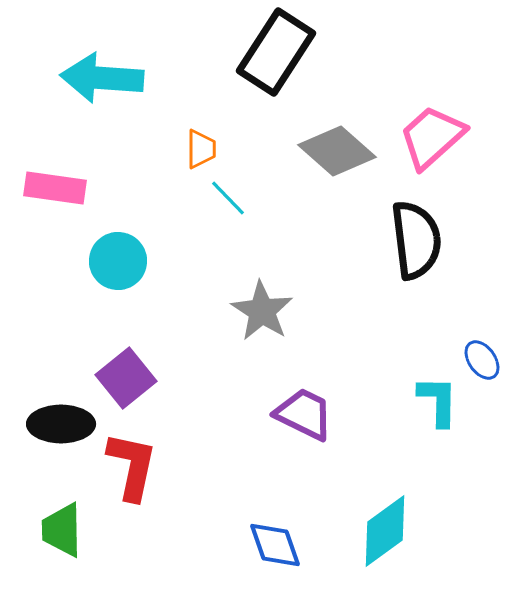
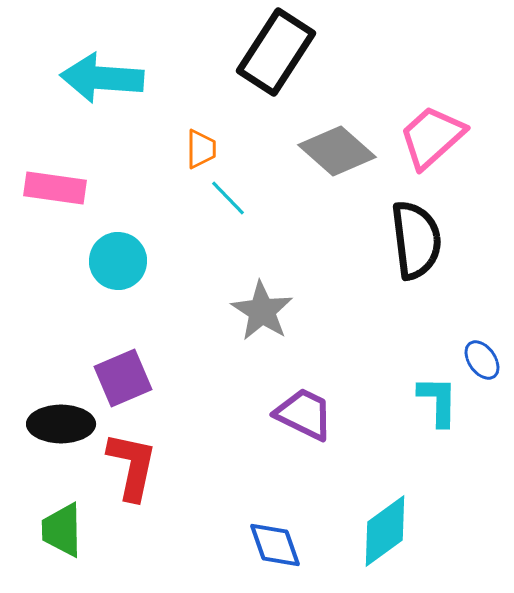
purple square: moved 3 px left; rotated 16 degrees clockwise
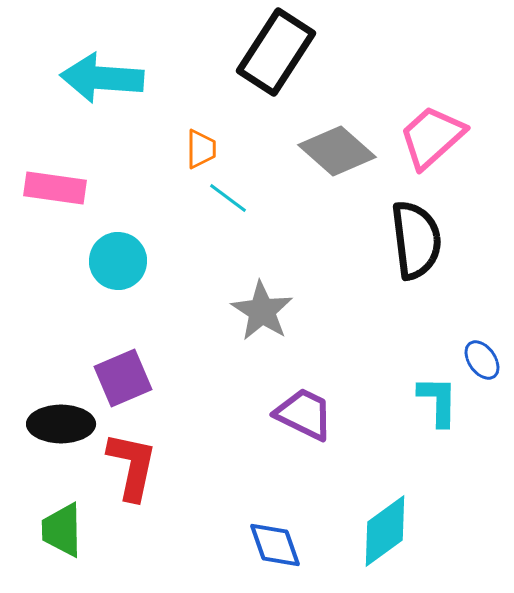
cyan line: rotated 9 degrees counterclockwise
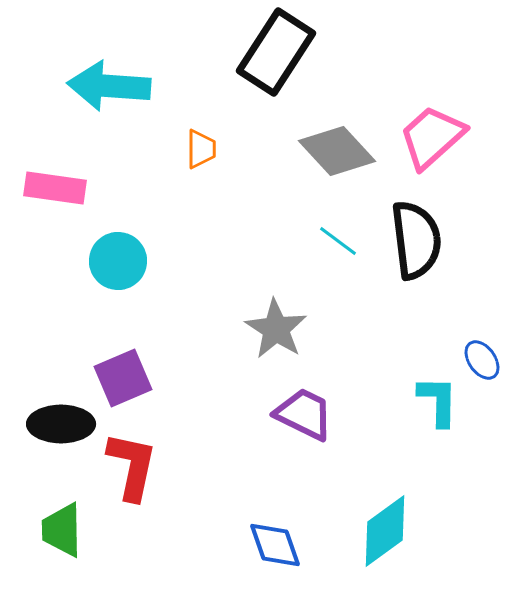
cyan arrow: moved 7 px right, 8 px down
gray diamond: rotated 6 degrees clockwise
cyan line: moved 110 px right, 43 px down
gray star: moved 14 px right, 18 px down
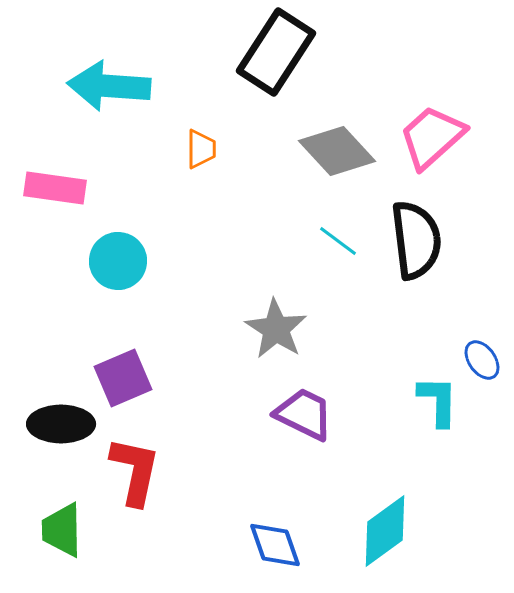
red L-shape: moved 3 px right, 5 px down
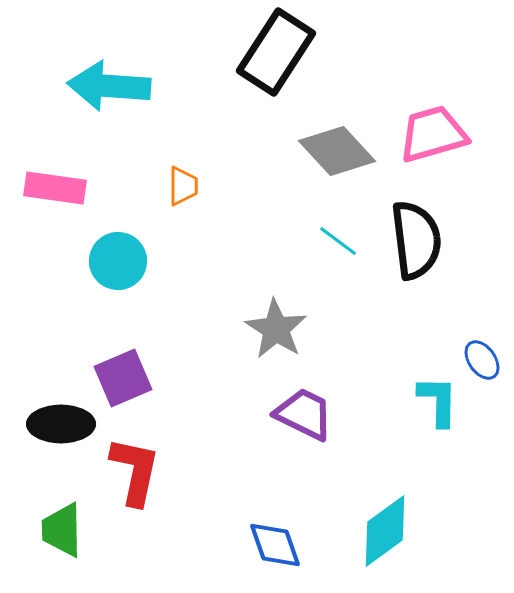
pink trapezoid: moved 1 px right, 3 px up; rotated 26 degrees clockwise
orange trapezoid: moved 18 px left, 37 px down
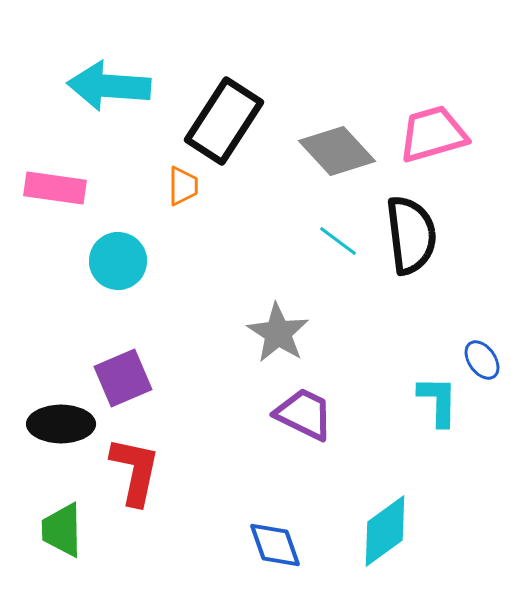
black rectangle: moved 52 px left, 69 px down
black semicircle: moved 5 px left, 5 px up
gray star: moved 2 px right, 4 px down
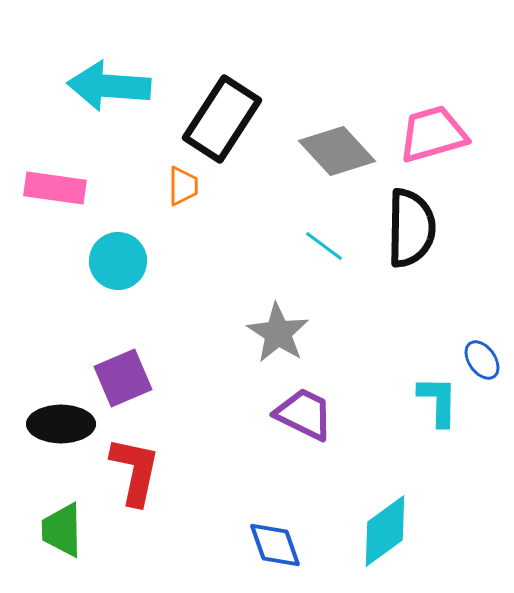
black rectangle: moved 2 px left, 2 px up
black semicircle: moved 7 px up; rotated 8 degrees clockwise
cyan line: moved 14 px left, 5 px down
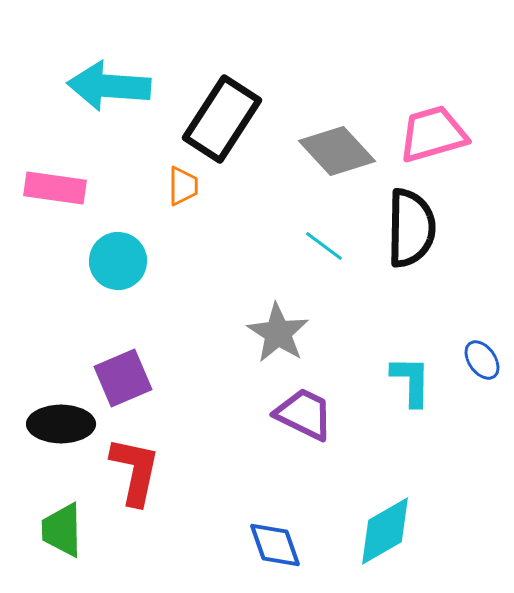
cyan L-shape: moved 27 px left, 20 px up
cyan diamond: rotated 6 degrees clockwise
